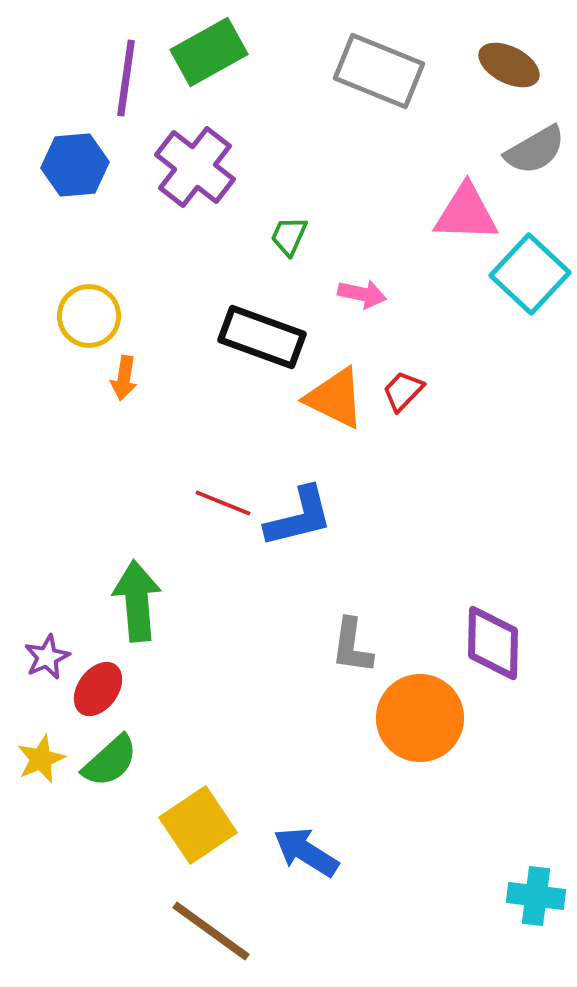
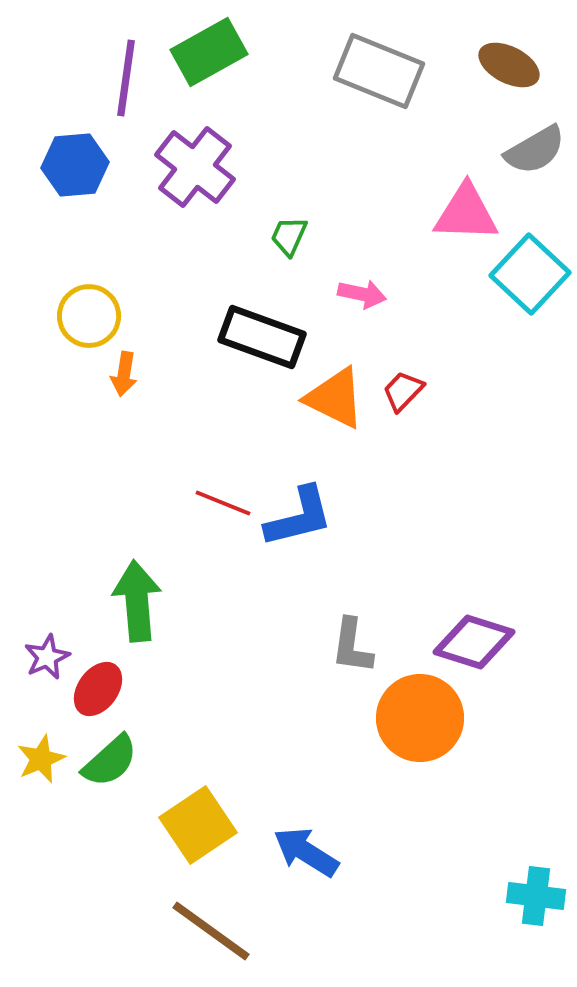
orange arrow: moved 4 px up
purple diamond: moved 19 px left, 1 px up; rotated 74 degrees counterclockwise
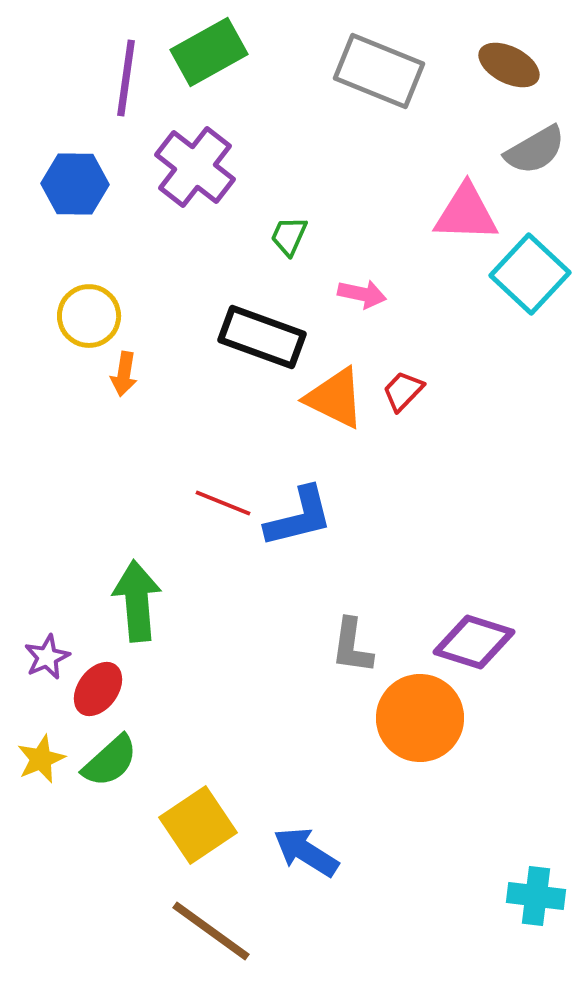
blue hexagon: moved 19 px down; rotated 6 degrees clockwise
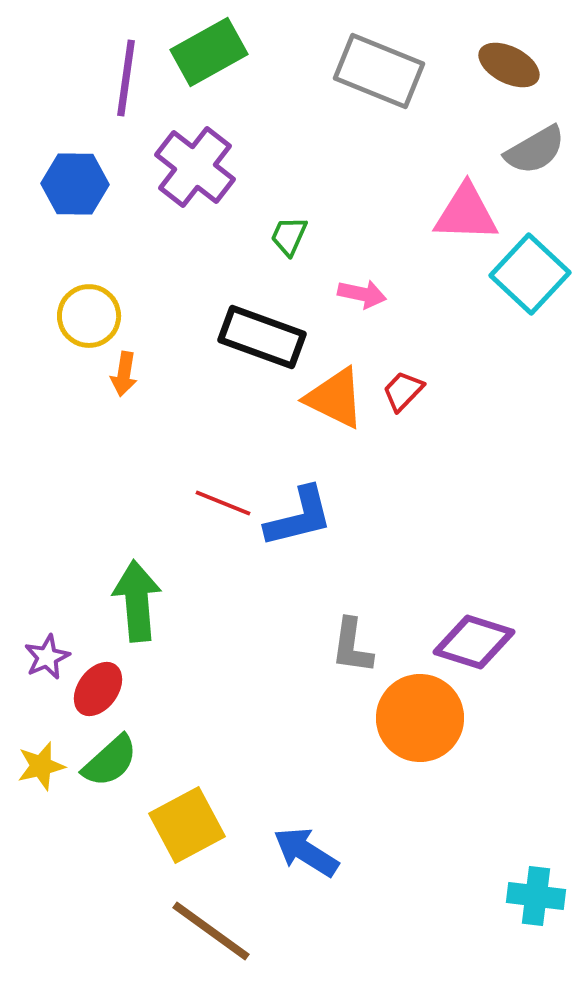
yellow star: moved 7 px down; rotated 9 degrees clockwise
yellow square: moved 11 px left; rotated 6 degrees clockwise
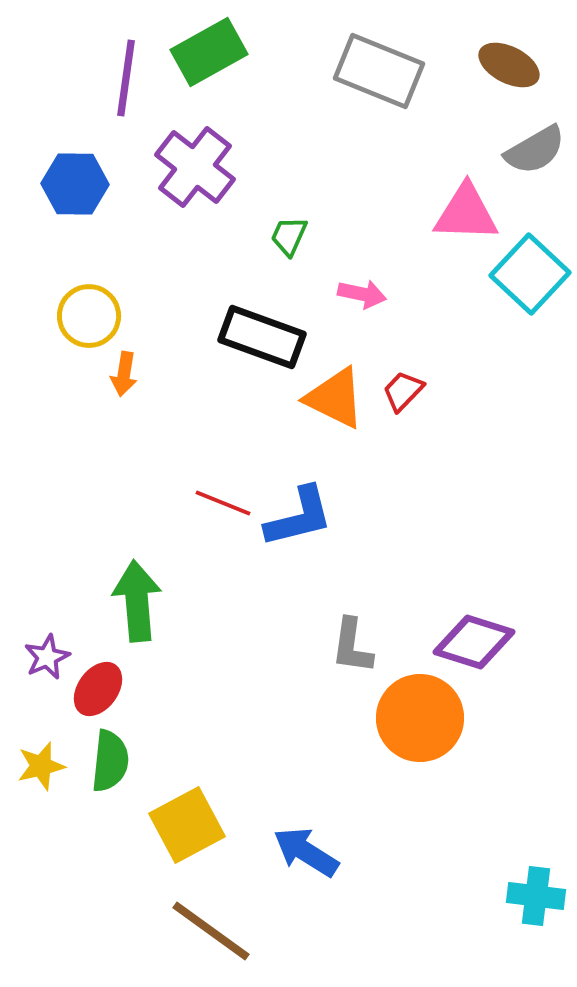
green semicircle: rotated 42 degrees counterclockwise
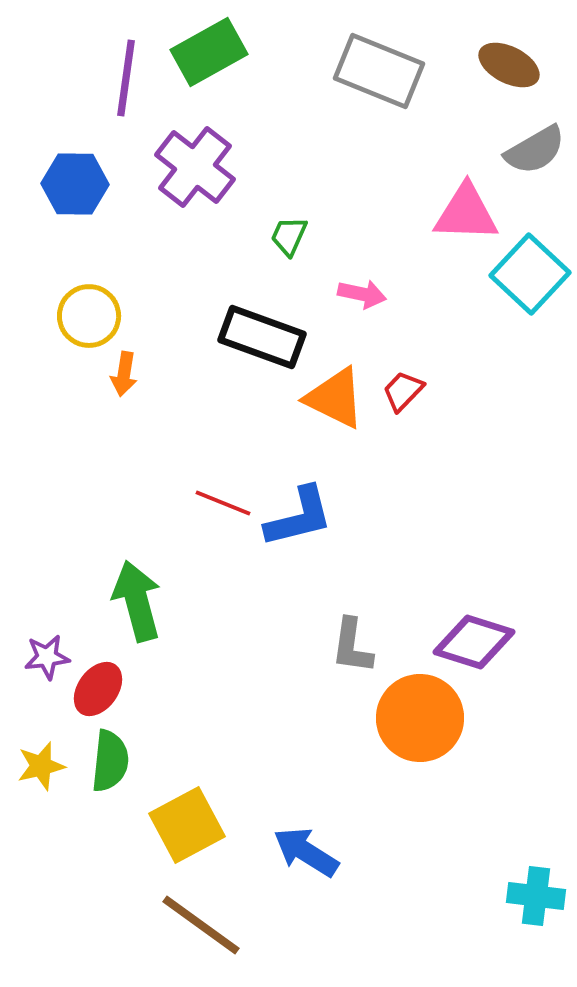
green arrow: rotated 10 degrees counterclockwise
purple star: rotated 18 degrees clockwise
brown line: moved 10 px left, 6 px up
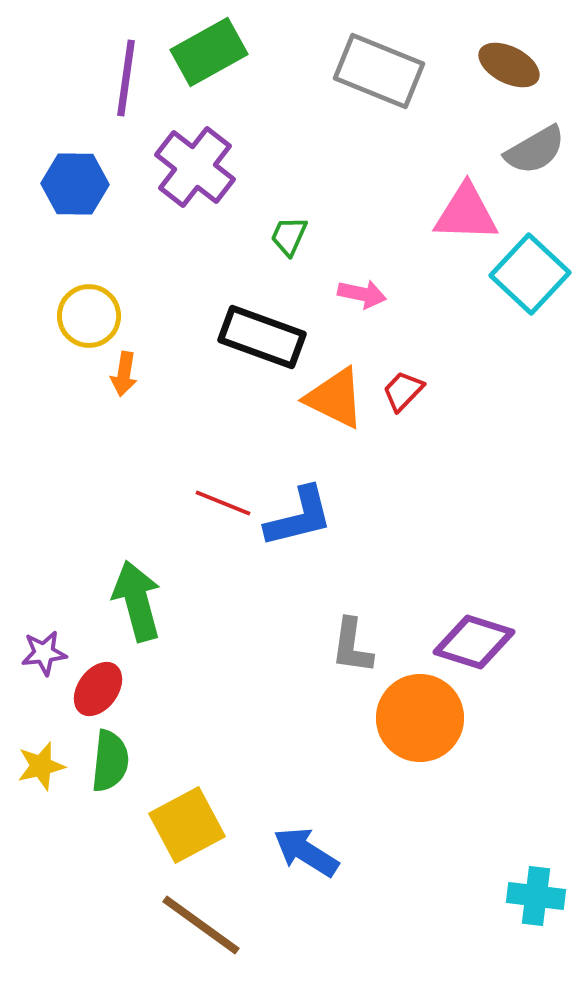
purple star: moved 3 px left, 4 px up
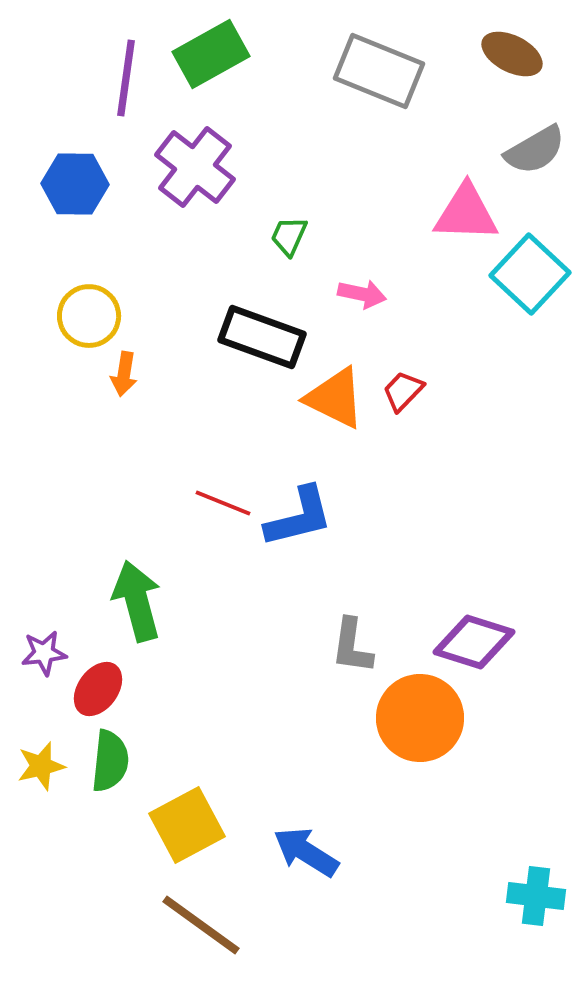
green rectangle: moved 2 px right, 2 px down
brown ellipse: moved 3 px right, 11 px up
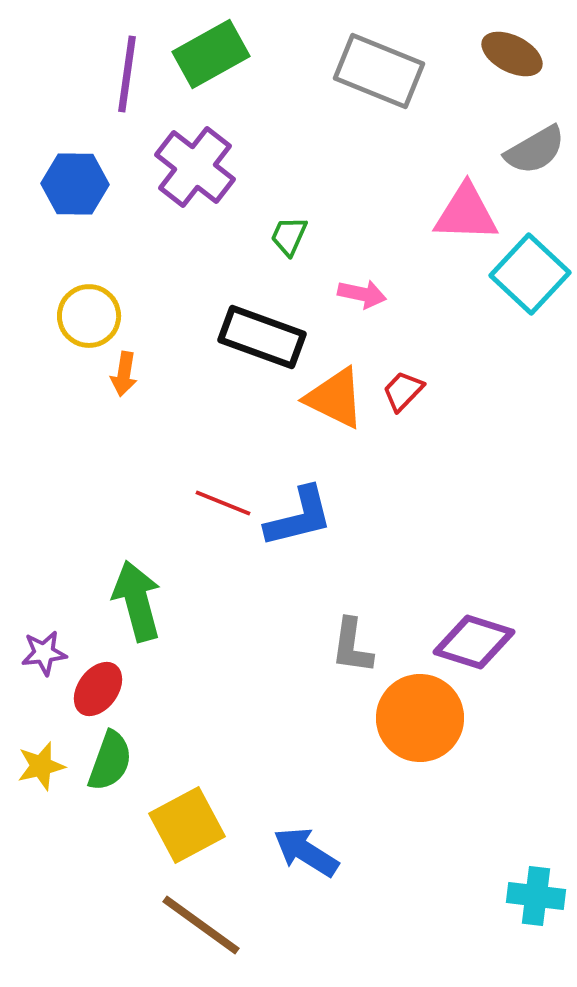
purple line: moved 1 px right, 4 px up
green semicircle: rotated 14 degrees clockwise
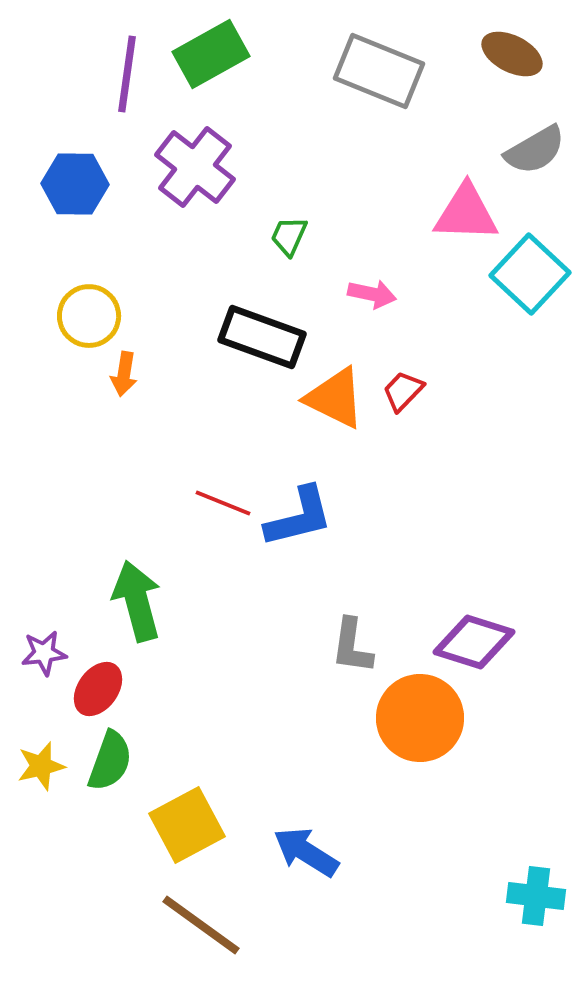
pink arrow: moved 10 px right
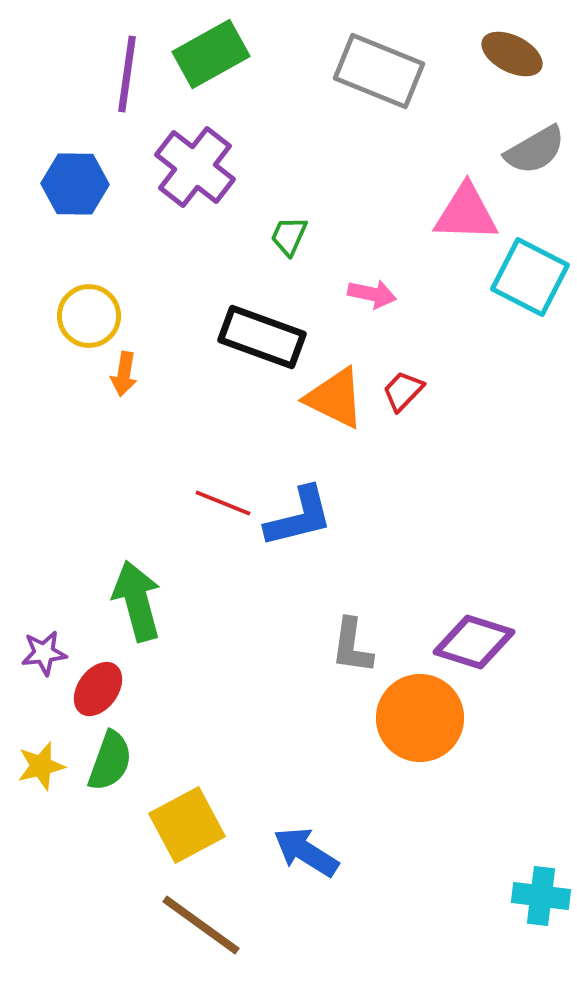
cyan square: moved 3 px down; rotated 16 degrees counterclockwise
cyan cross: moved 5 px right
